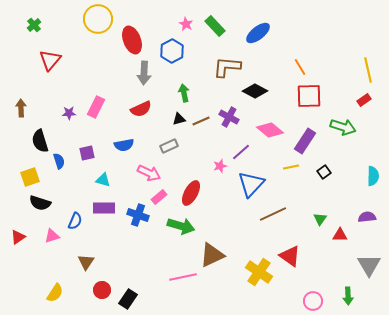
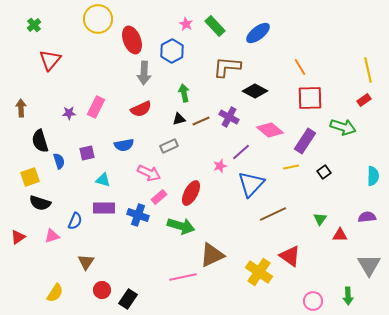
red square at (309, 96): moved 1 px right, 2 px down
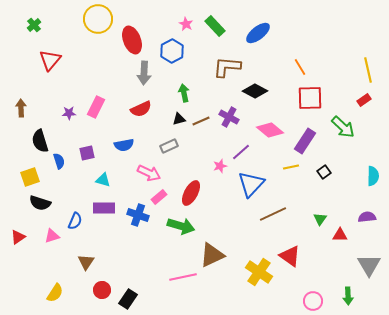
green arrow at (343, 127): rotated 25 degrees clockwise
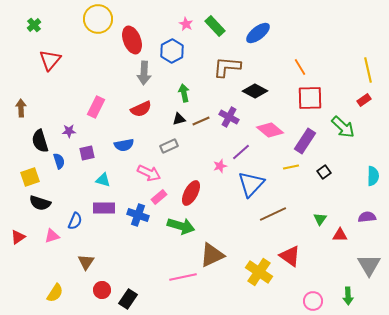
purple star at (69, 113): moved 18 px down
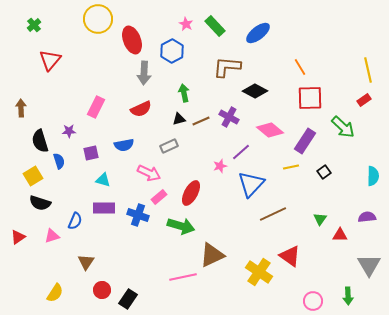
purple square at (87, 153): moved 4 px right
yellow square at (30, 177): moved 3 px right, 1 px up; rotated 12 degrees counterclockwise
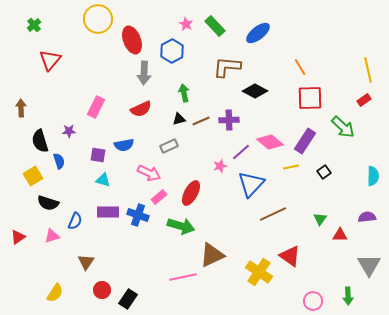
purple cross at (229, 117): moved 3 px down; rotated 30 degrees counterclockwise
pink diamond at (270, 130): moved 12 px down
purple square at (91, 153): moved 7 px right, 2 px down; rotated 21 degrees clockwise
black semicircle at (40, 203): moved 8 px right
purple rectangle at (104, 208): moved 4 px right, 4 px down
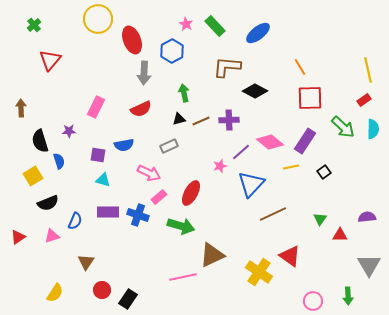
cyan semicircle at (373, 176): moved 47 px up
black semicircle at (48, 203): rotated 40 degrees counterclockwise
